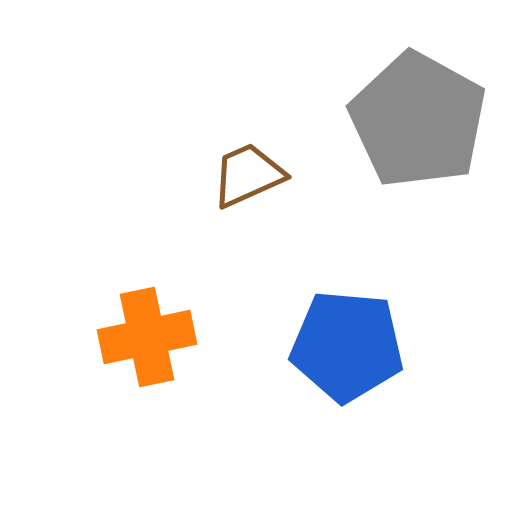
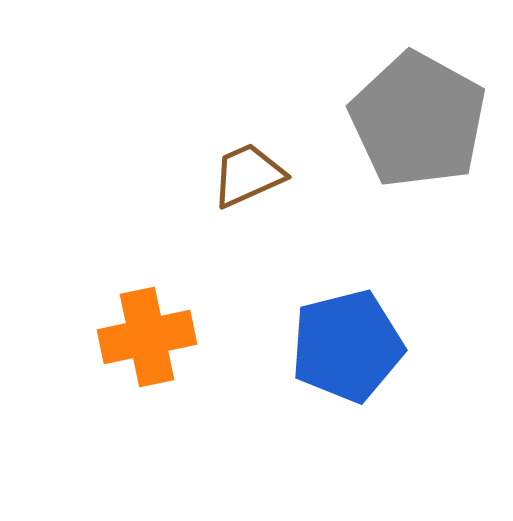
blue pentagon: rotated 19 degrees counterclockwise
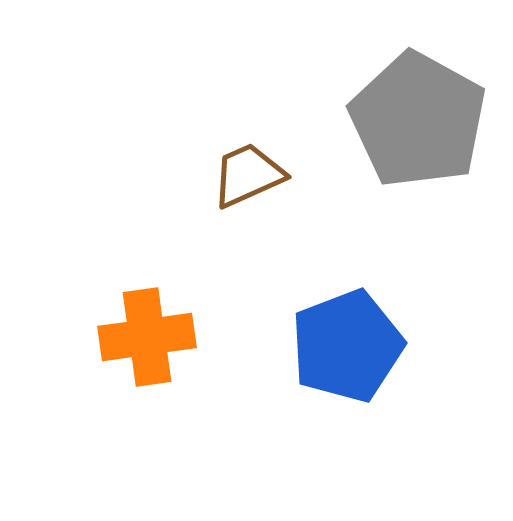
orange cross: rotated 4 degrees clockwise
blue pentagon: rotated 7 degrees counterclockwise
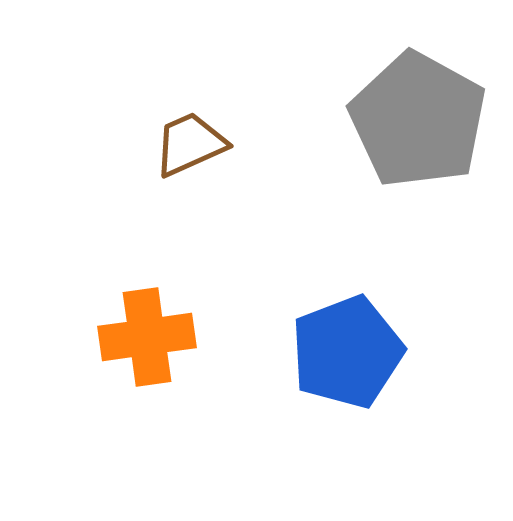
brown trapezoid: moved 58 px left, 31 px up
blue pentagon: moved 6 px down
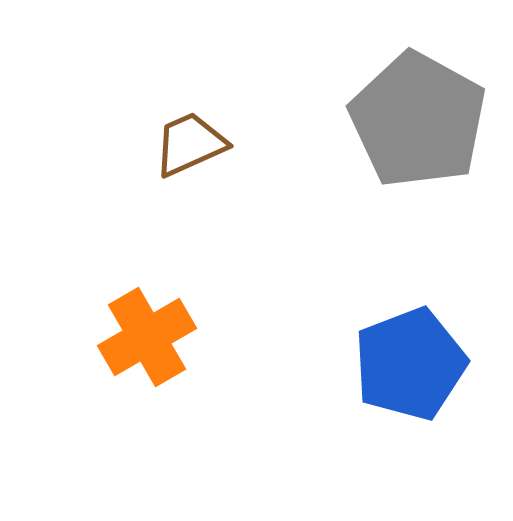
orange cross: rotated 22 degrees counterclockwise
blue pentagon: moved 63 px right, 12 px down
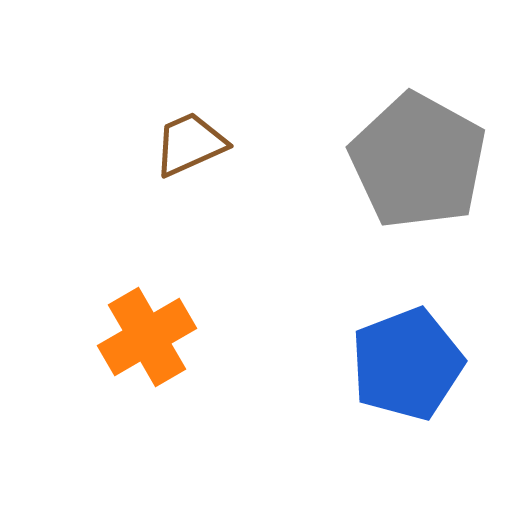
gray pentagon: moved 41 px down
blue pentagon: moved 3 px left
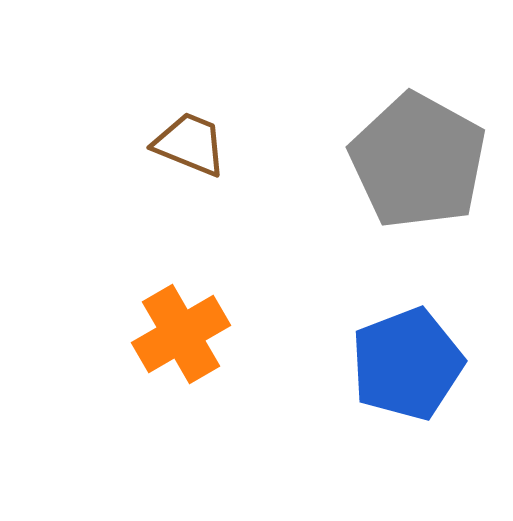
brown trapezoid: rotated 46 degrees clockwise
orange cross: moved 34 px right, 3 px up
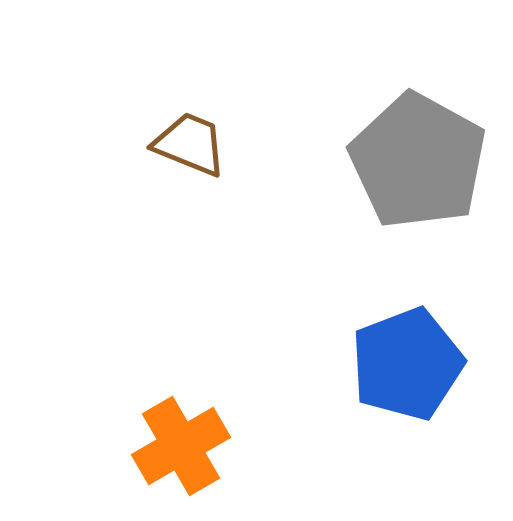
orange cross: moved 112 px down
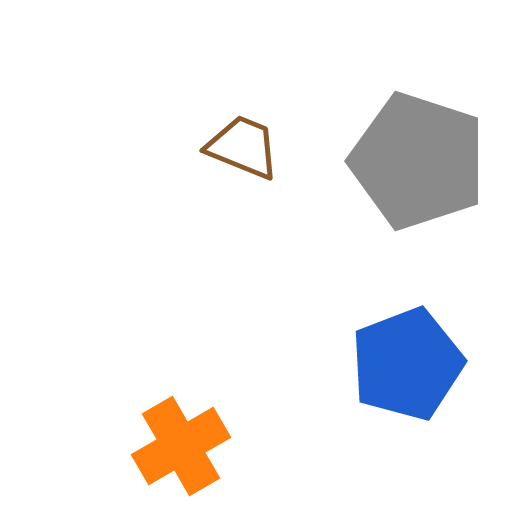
brown trapezoid: moved 53 px right, 3 px down
gray pentagon: rotated 11 degrees counterclockwise
